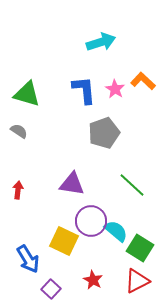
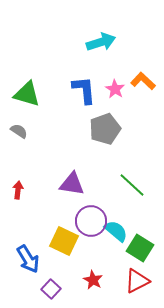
gray pentagon: moved 1 px right, 4 px up
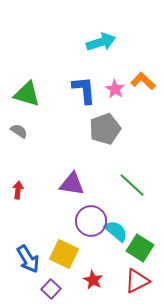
yellow square: moved 13 px down
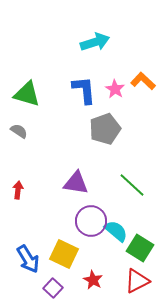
cyan arrow: moved 6 px left
purple triangle: moved 4 px right, 1 px up
purple square: moved 2 px right, 1 px up
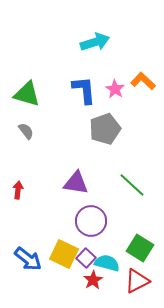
gray semicircle: moved 7 px right; rotated 18 degrees clockwise
cyan semicircle: moved 9 px left, 32 px down; rotated 25 degrees counterclockwise
blue arrow: rotated 20 degrees counterclockwise
red star: rotated 12 degrees clockwise
purple square: moved 33 px right, 30 px up
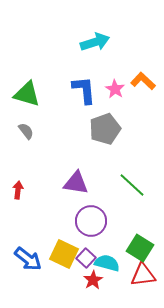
red triangle: moved 6 px right, 6 px up; rotated 20 degrees clockwise
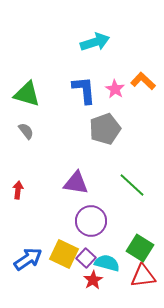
blue arrow: rotated 72 degrees counterclockwise
red triangle: moved 1 px down
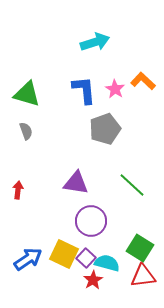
gray semicircle: rotated 18 degrees clockwise
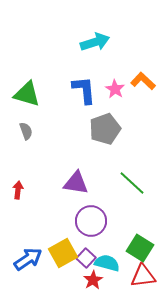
green line: moved 2 px up
yellow square: moved 1 px left, 1 px up; rotated 36 degrees clockwise
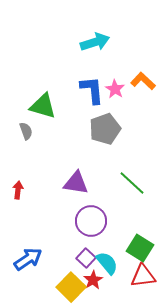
blue L-shape: moved 8 px right
green triangle: moved 16 px right, 12 px down
yellow square: moved 8 px right, 34 px down; rotated 16 degrees counterclockwise
cyan semicircle: rotated 35 degrees clockwise
